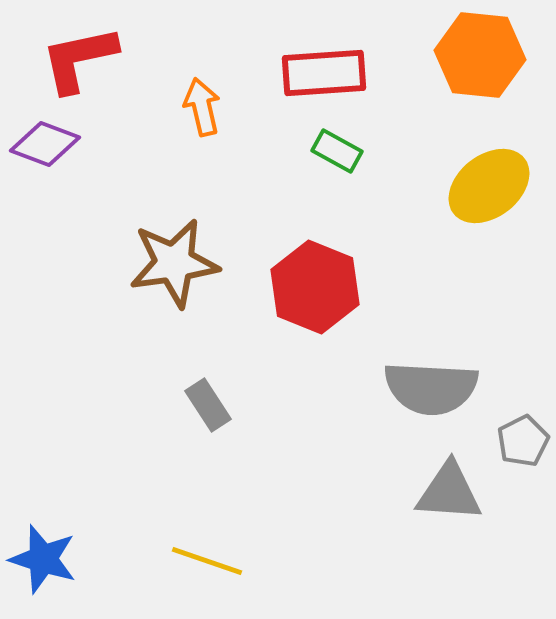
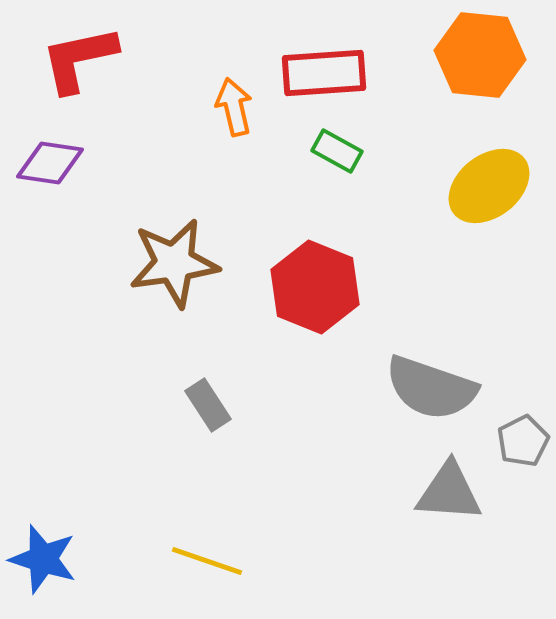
orange arrow: moved 32 px right
purple diamond: moved 5 px right, 19 px down; rotated 12 degrees counterclockwise
gray semicircle: rotated 16 degrees clockwise
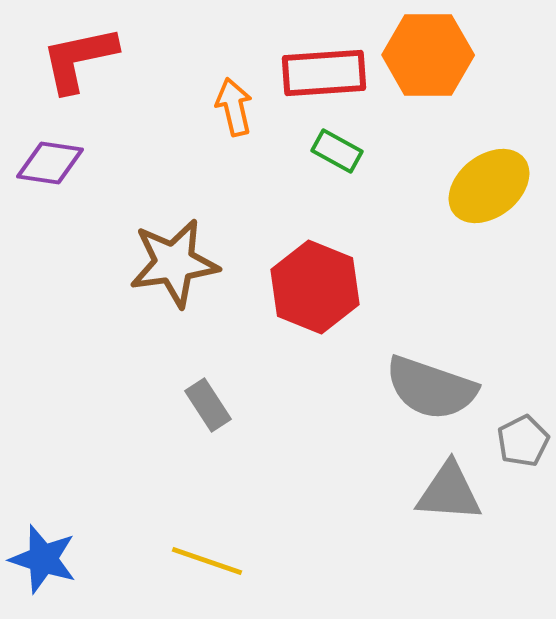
orange hexagon: moved 52 px left; rotated 6 degrees counterclockwise
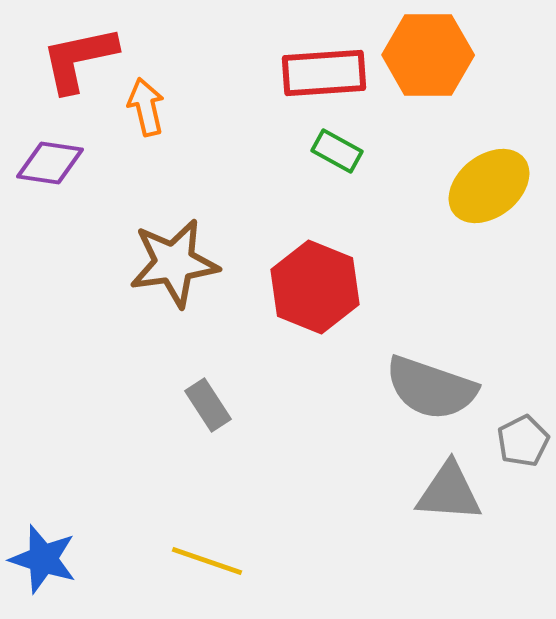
orange arrow: moved 88 px left
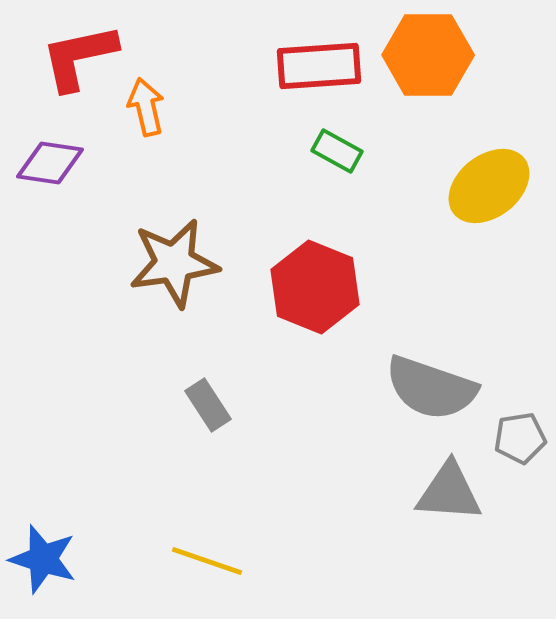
red L-shape: moved 2 px up
red rectangle: moved 5 px left, 7 px up
gray pentagon: moved 3 px left, 3 px up; rotated 18 degrees clockwise
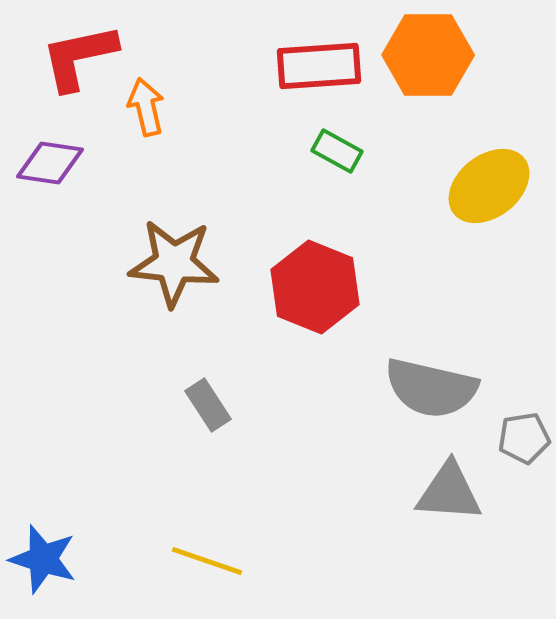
brown star: rotated 14 degrees clockwise
gray semicircle: rotated 6 degrees counterclockwise
gray pentagon: moved 4 px right
